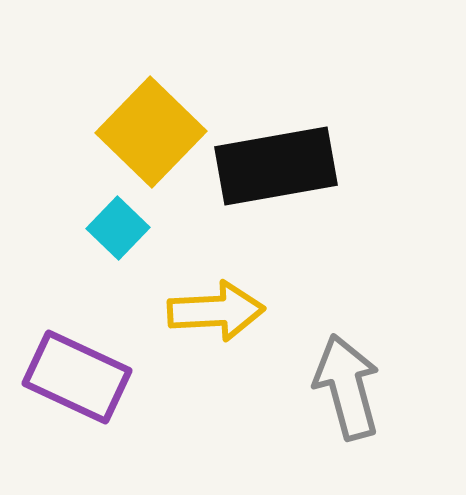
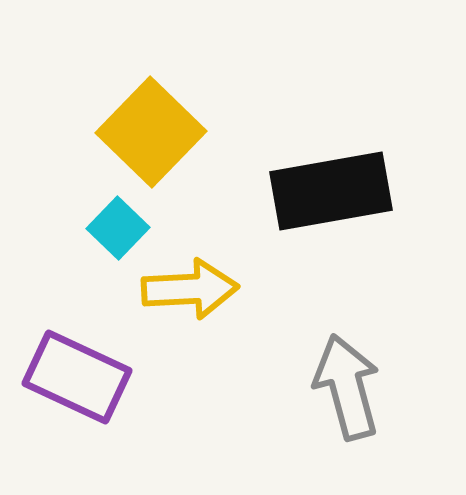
black rectangle: moved 55 px right, 25 px down
yellow arrow: moved 26 px left, 22 px up
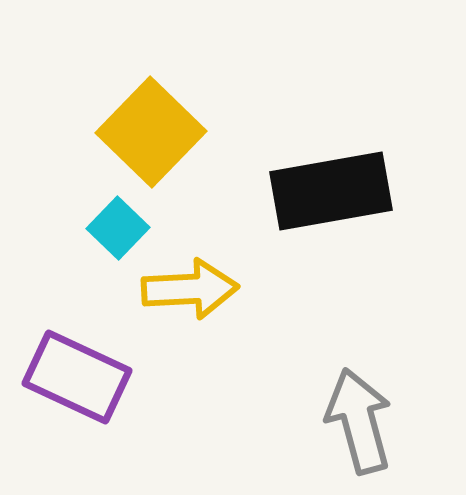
gray arrow: moved 12 px right, 34 px down
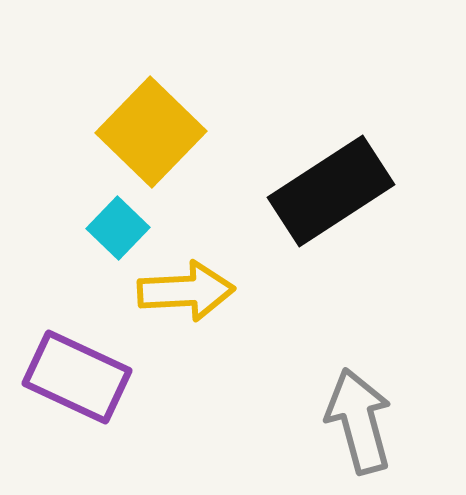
black rectangle: rotated 23 degrees counterclockwise
yellow arrow: moved 4 px left, 2 px down
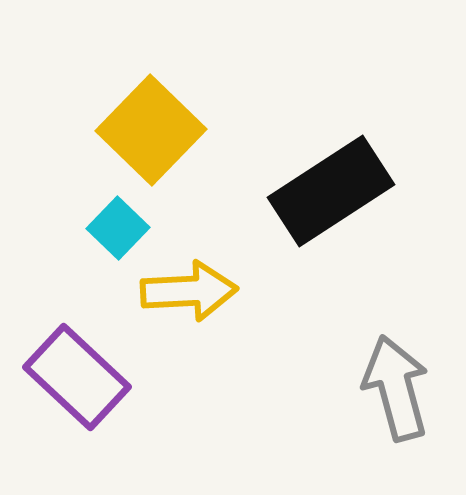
yellow square: moved 2 px up
yellow arrow: moved 3 px right
purple rectangle: rotated 18 degrees clockwise
gray arrow: moved 37 px right, 33 px up
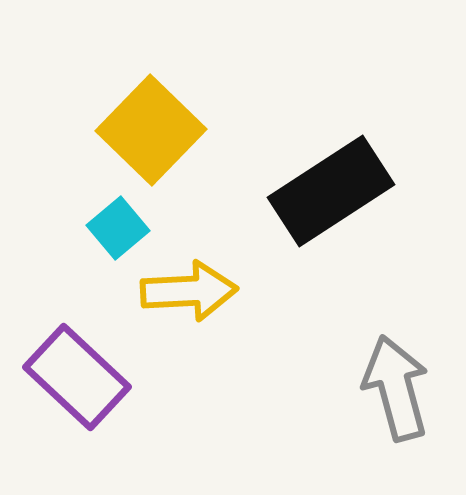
cyan square: rotated 6 degrees clockwise
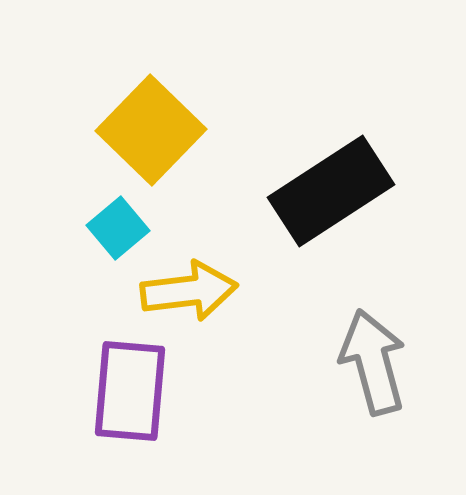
yellow arrow: rotated 4 degrees counterclockwise
purple rectangle: moved 53 px right, 14 px down; rotated 52 degrees clockwise
gray arrow: moved 23 px left, 26 px up
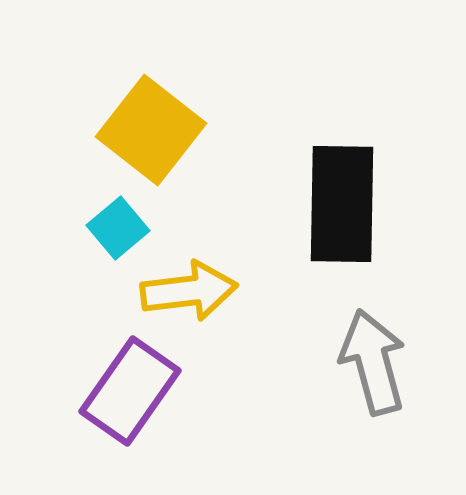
yellow square: rotated 6 degrees counterclockwise
black rectangle: moved 11 px right, 13 px down; rotated 56 degrees counterclockwise
purple rectangle: rotated 30 degrees clockwise
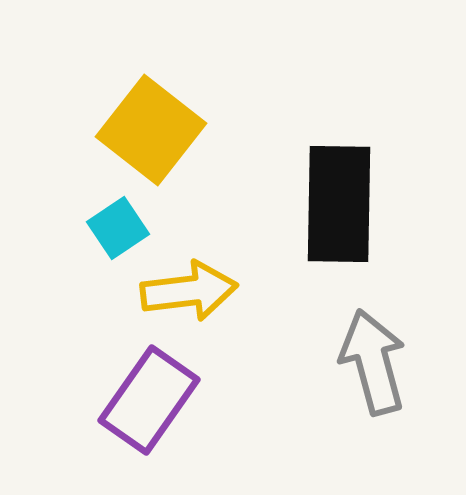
black rectangle: moved 3 px left
cyan square: rotated 6 degrees clockwise
purple rectangle: moved 19 px right, 9 px down
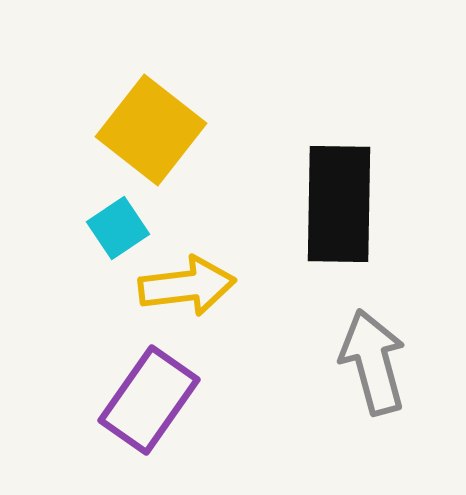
yellow arrow: moved 2 px left, 5 px up
